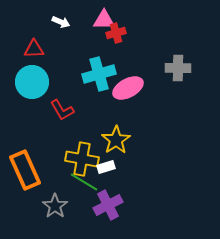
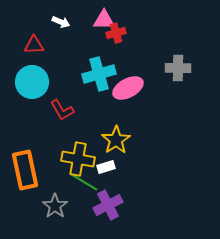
red triangle: moved 4 px up
yellow cross: moved 4 px left
orange rectangle: rotated 12 degrees clockwise
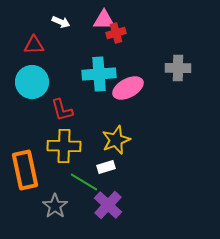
cyan cross: rotated 12 degrees clockwise
red L-shape: rotated 15 degrees clockwise
yellow star: rotated 12 degrees clockwise
yellow cross: moved 14 px left, 13 px up; rotated 8 degrees counterclockwise
purple cross: rotated 20 degrees counterclockwise
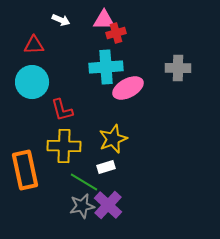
white arrow: moved 2 px up
cyan cross: moved 7 px right, 7 px up
yellow star: moved 3 px left, 1 px up
gray star: moved 27 px right; rotated 25 degrees clockwise
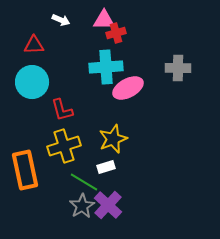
yellow cross: rotated 20 degrees counterclockwise
gray star: rotated 20 degrees counterclockwise
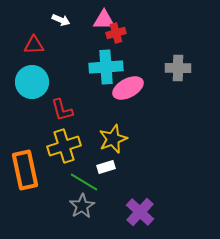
purple cross: moved 32 px right, 7 px down
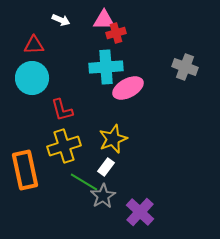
gray cross: moved 7 px right, 1 px up; rotated 20 degrees clockwise
cyan circle: moved 4 px up
white rectangle: rotated 36 degrees counterclockwise
gray star: moved 21 px right, 10 px up
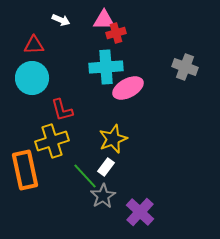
yellow cross: moved 12 px left, 5 px up
green line: moved 1 px right, 6 px up; rotated 16 degrees clockwise
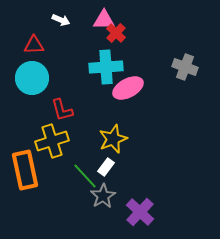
red cross: rotated 30 degrees counterclockwise
